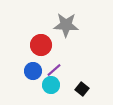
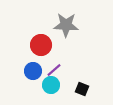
black square: rotated 16 degrees counterclockwise
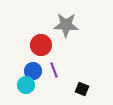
purple line: rotated 70 degrees counterclockwise
cyan circle: moved 25 px left
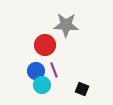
red circle: moved 4 px right
blue circle: moved 3 px right
cyan circle: moved 16 px right
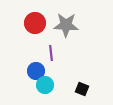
red circle: moved 10 px left, 22 px up
purple line: moved 3 px left, 17 px up; rotated 14 degrees clockwise
cyan circle: moved 3 px right
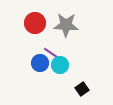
purple line: rotated 49 degrees counterclockwise
blue circle: moved 4 px right, 8 px up
cyan circle: moved 15 px right, 20 px up
black square: rotated 32 degrees clockwise
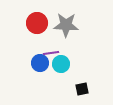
red circle: moved 2 px right
purple line: rotated 42 degrees counterclockwise
cyan circle: moved 1 px right, 1 px up
black square: rotated 24 degrees clockwise
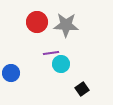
red circle: moved 1 px up
blue circle: moved 29 px left, 10 px down
black square: rotated 24 degrees counterclockwise
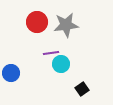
gray star: rotated 10 degrees counterclockwise
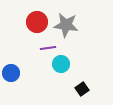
gray star: rotated 15 degrees clockwise
purple line: moved 3 px left, 5 px up
